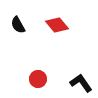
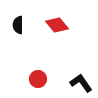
black semicircle: rotated 30 degrees clockwise
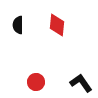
red diamond: rotated 45 degrees clockwise
red circle: moved 2 px left, 3 px down
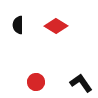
red diamond: moved 1 px left, 1 px down; rotated 65 degrees counterclockwise
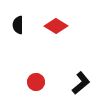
black L-shape: rotated 85 degrees clockwise
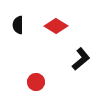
black L-shape: moved 24 px up
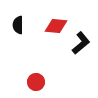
red diamond: rotated 25 degrees counterclockwise
black L-shape: moved 16 px up
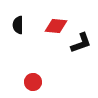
black L-shape: rotated 20 degrees clockwise
red circle: moved 3 px left
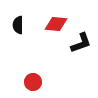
red diamond: moved 2 px up
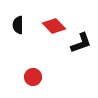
red diamond: moved 2 px left, 2 px down; rotated 40 degrees clockwise
red circle: moved 5 px up
